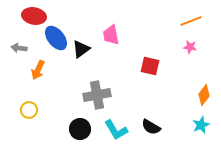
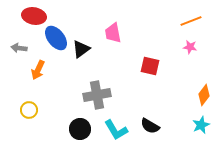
pink trapezoid: moved 2 px right, 2 px up
black semicircle: moved 1 px left, 1 px up
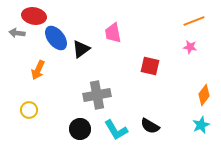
orange line: moved 3 px right
gray arrow: moved 2 px left, 15 px up
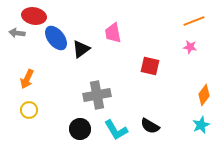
orange arrow: moved 11 px left, 9 px down
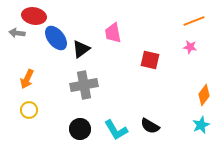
red square: moved 6 px up
gray cross: moved 13 px left, 10 px up
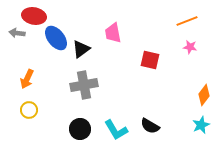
orange line: moved 7 px left
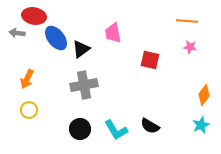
orange line: rotated 25 degrees clockwise
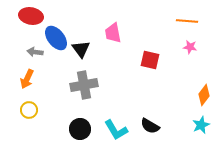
red ellipse: moved 3 px left
gray arrow: moved 18 px right, 19 px down
black triangle: rotated 30 degrees counterclockwise
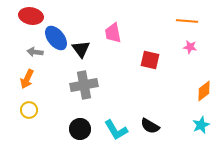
orange diamond: moved 4 px up; rotated 15 degrees clockwise
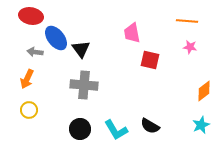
pink trapezoid: moved 19 px right
gray cross: rotated 16 degrees clockwise
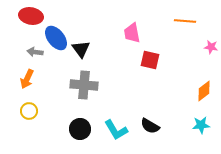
orange line: moved 2 px left
pink star: moved 21 px right
yellow circle: moved 1 px down
cyan star: rotated 18 degrees clockwise
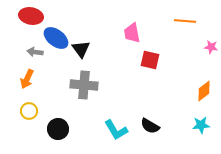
blue ellipse: rotated 15 degrees counterclockwise
black circle: moved 22 px left
